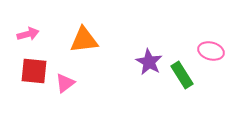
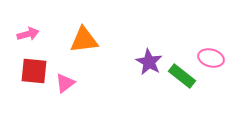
pink ellipse: moved 7 px down
green rectangle: moved 1 px down; rotated 20 degrees counterclockwise
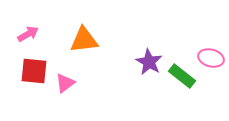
pink arrow: rotated 15 degrees counterclockwise
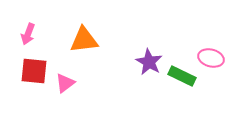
pink arrow: rotated 140 degrees clockwise
green rectangle: rotated 12 degrees counterclockwise
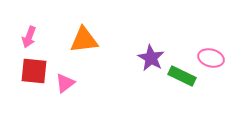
pink arrow: moved 1 px right, 3 px down
purple star: moved 2 px right, 4 px up
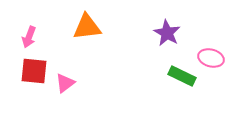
orange triangle: moved 3 px right, 13 px up
purple star: moved 16 px right, 25 px up
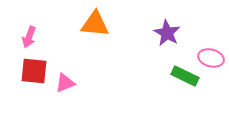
orange triangle: moved 8 px right, 3 px up; rotated 12 degrees clockwise
green rectangle: moved 3 px right
pink triangle: rotated 15 degrees clockwise
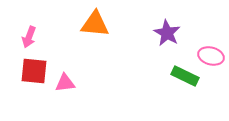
pink ellipse: moved 2 px up
pink triangle: rotated 15 degrees clockwise
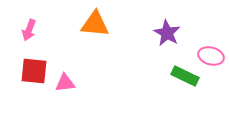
pink arrow: moved 7 px up
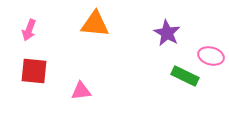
pink triangle: moved 16 px right, 8 px down
